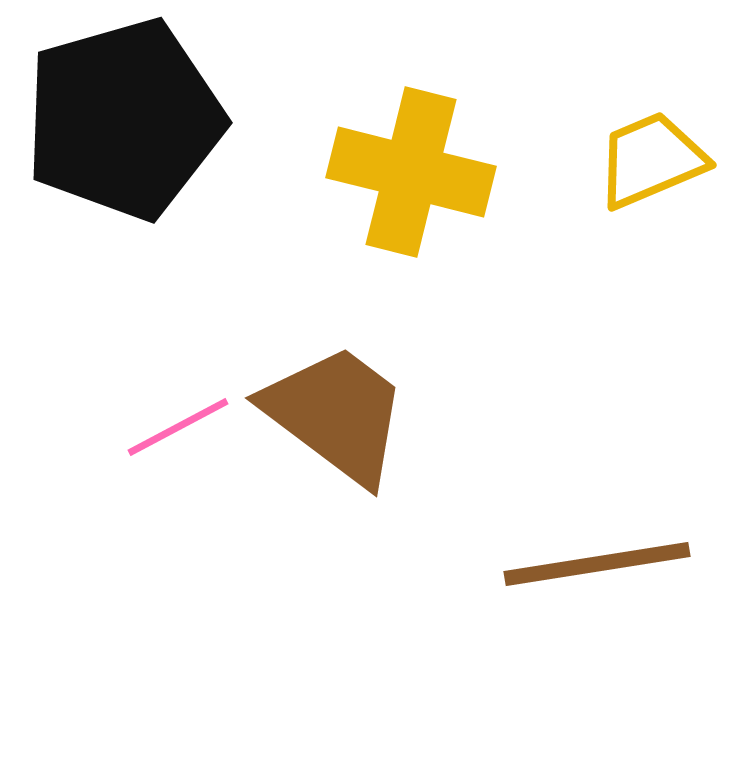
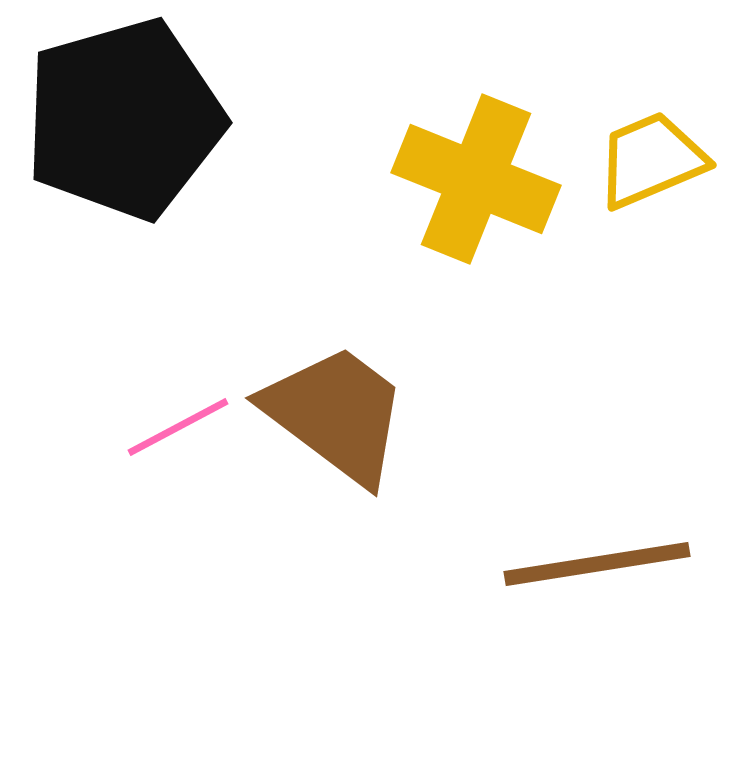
yellow cross: moved 65 px right, 7 px down; rotated 8 degrees clockwise
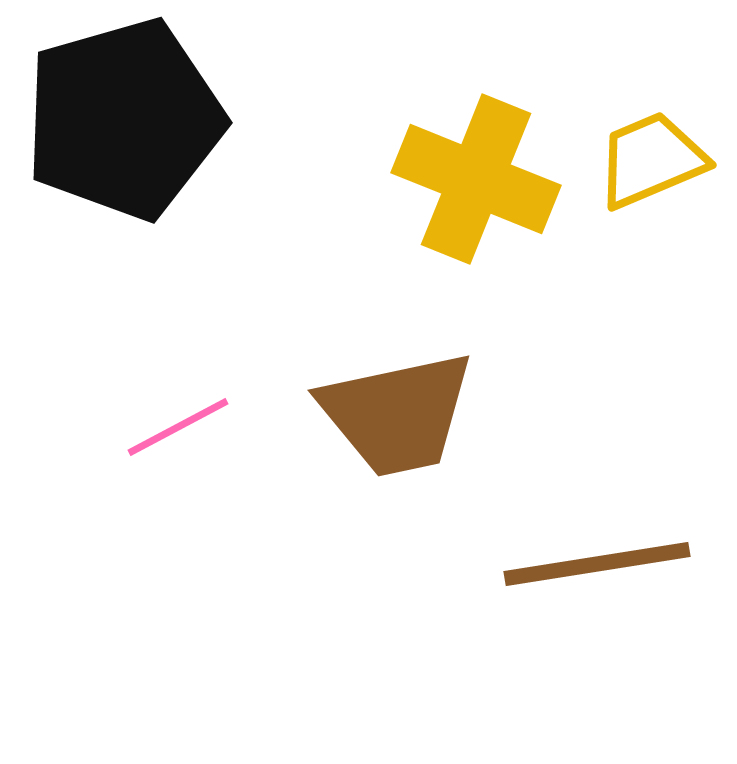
brown trapezoid: moved 61 px right; rotated 131 degrees clockwise
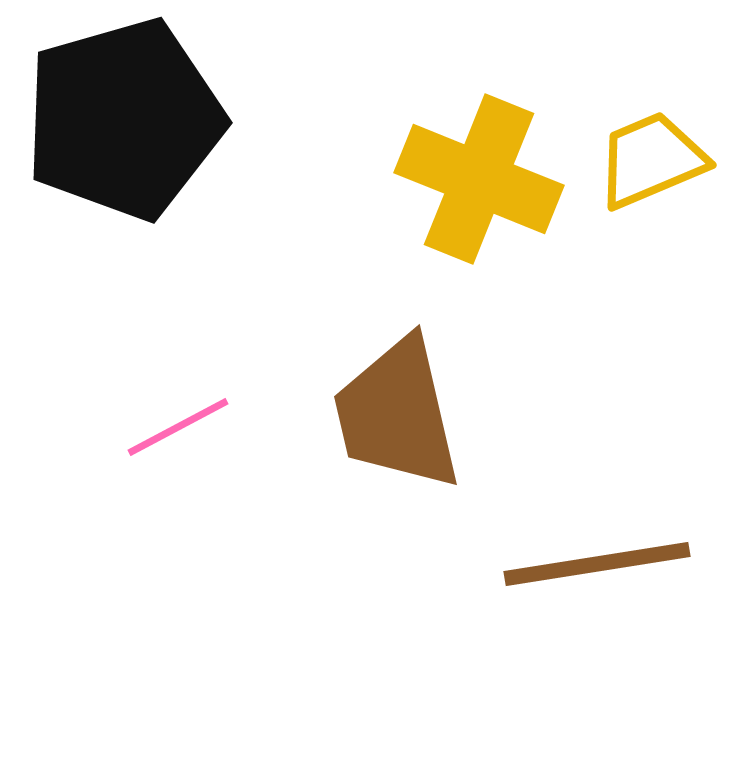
yellow cross: moved 3 px right
brown trapezoid: rotated 89 degrees clockwise
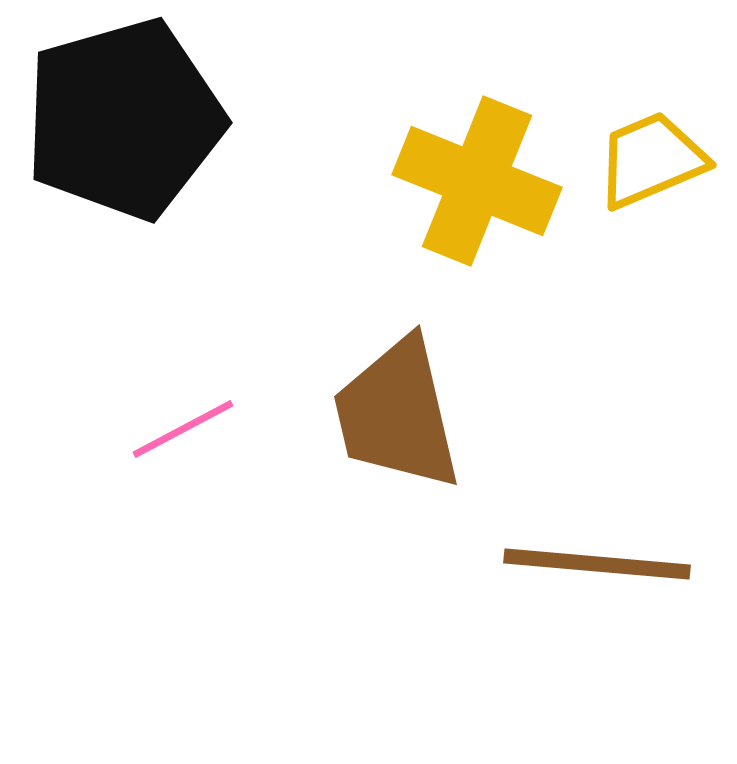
yellow cross: moved 2 px left, 2 px down
pink line: moved 5 px right, 2 px down
brown line: rotated 14 degrees clockwise
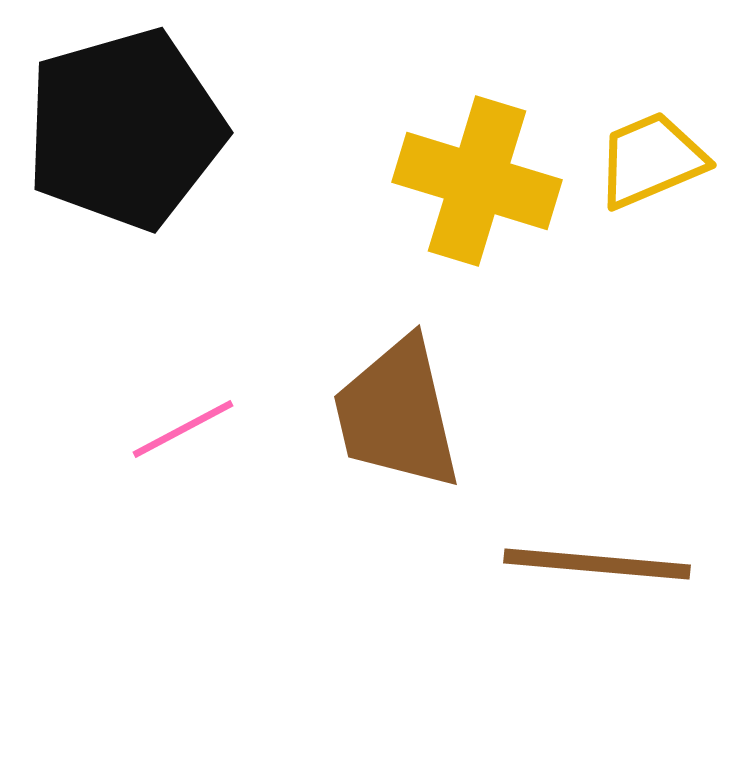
black pentagon: moved 1 px right, 10 px down
yellow cross: rotated 5 degrees counterclockwise
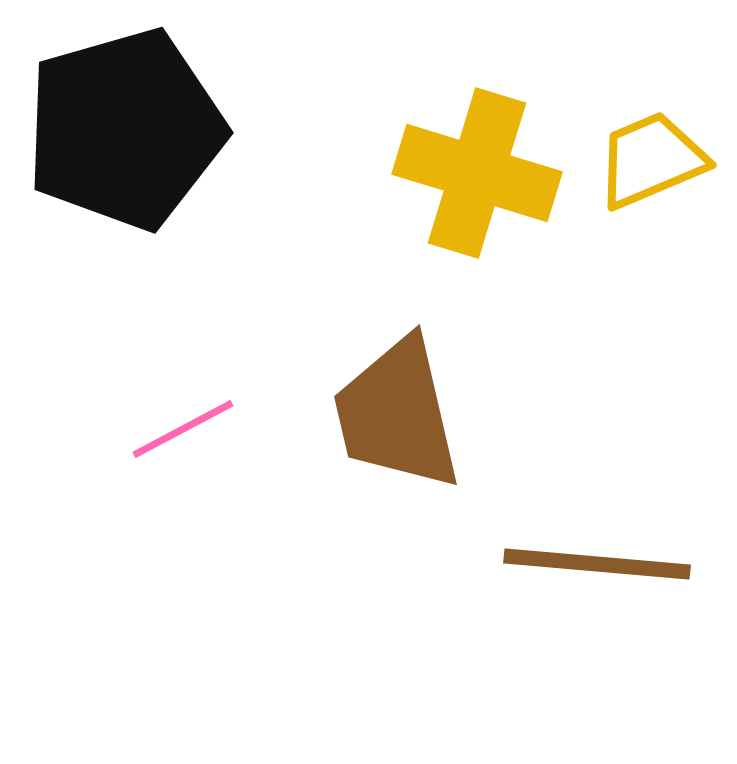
yellow cross: moved 8 px up
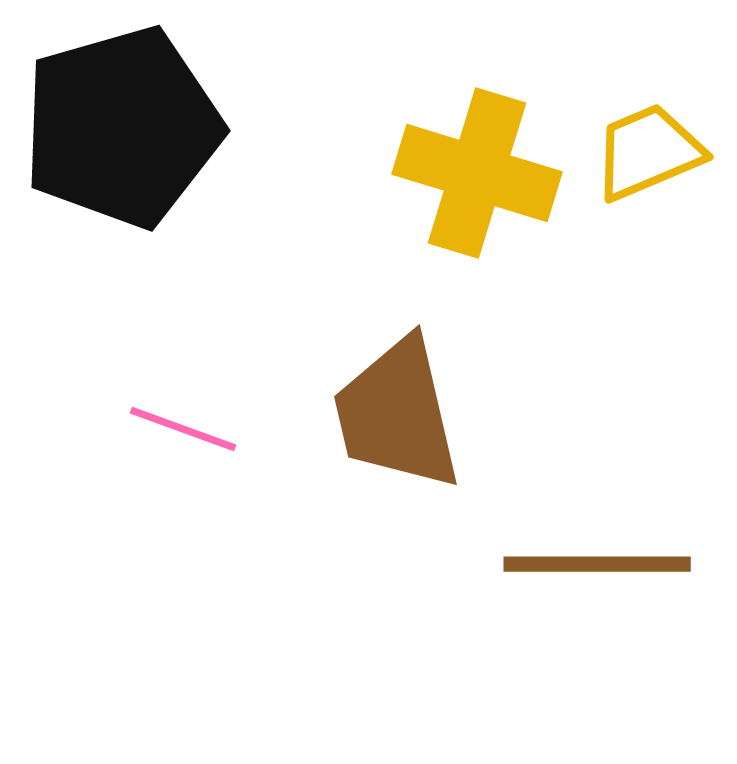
black pentagon: moved 3 px left, 2 px up
yellow trapezoid: moved 3 px left, 8 px up
pink line: rotated 48 degrees clockwise
brown line: rotated 5 degrees counterclockwise
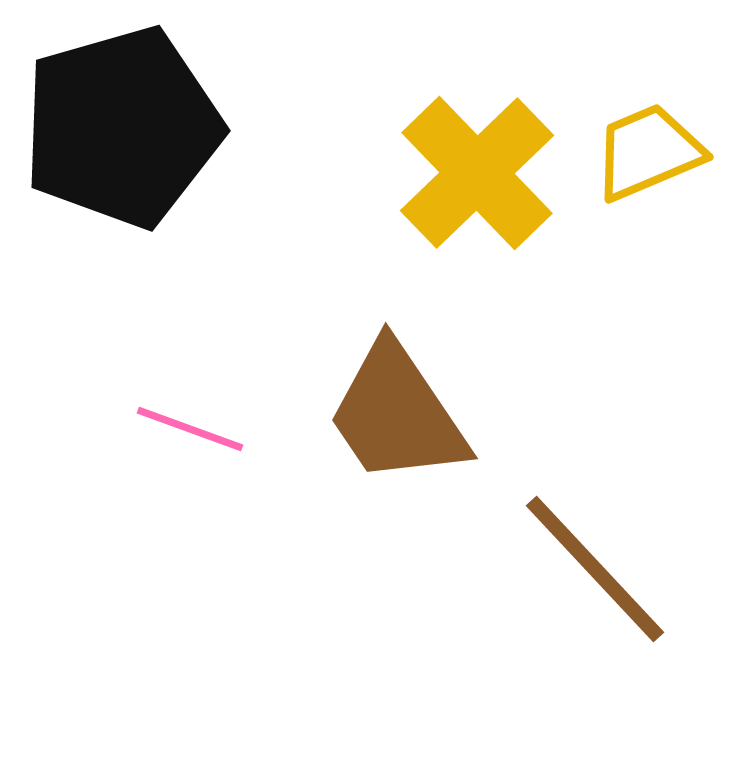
yellow cross: rotated 29 degrees clockwise
brown trapezoid: rotated 21 degrees counterclockwise
pink line: moved 7 px right
brown line: moved 2 px left, 5 px down; rotated 47 degrees clockwise
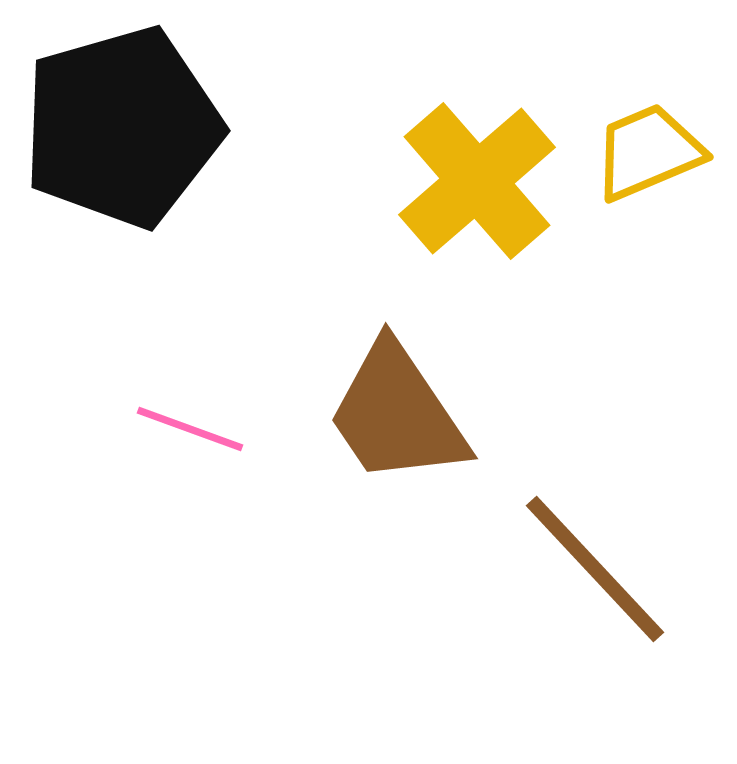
yellow cross: moved 8 px down; rotated 3 degrees clockwise
